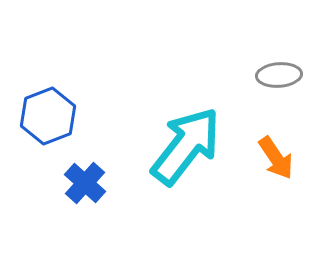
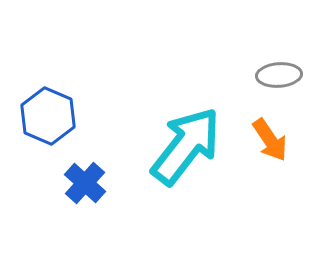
blue hexagon: rotated 16 degrees counterclockwise
orange arrow: moved 6 px left, 18 px up
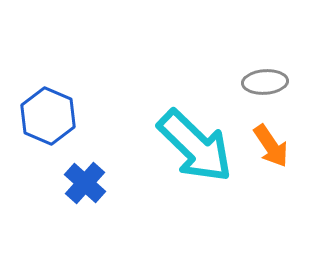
gray ellipse: moved 14 px left, 7 px down
orange arrow: moved 1 px right, 6 px down
cyan arrow: moved 9 px right; rotated 96 degrees clockwise
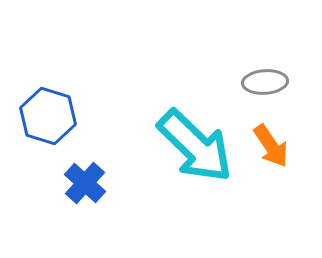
blue hexagon: rotated 6 degrees counterclockwise
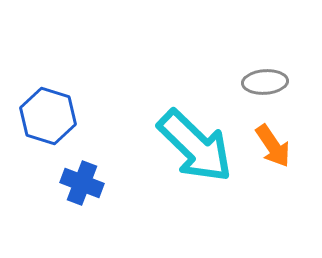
orange arrow: moved 2 px right
blue cross: moved 3 px left; rotated 21 degrees counterclockwise
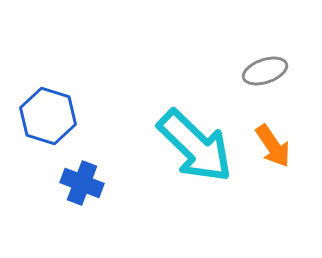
gray ellipse: moved 11 px up; rotated 15 degrees counterclockwise
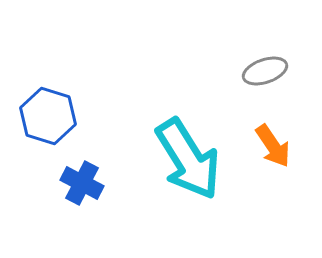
cyan arrow: moved 7 px left, 13 px down; rotated 14 degrees clockwise
blue cross: rotated 6 degrees clockwise
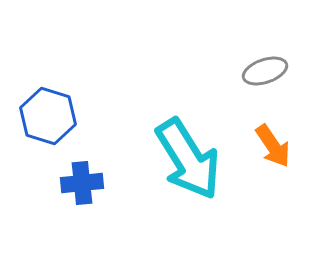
blue cross: rotated 33 degrees counterclockwise
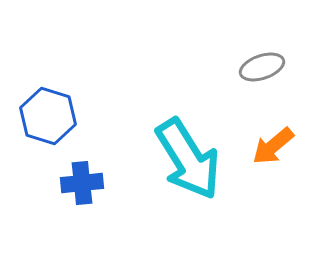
gray ellipse: moved 3 px left, 4 px up
orange arrow: rotated 84 degrees clockwise
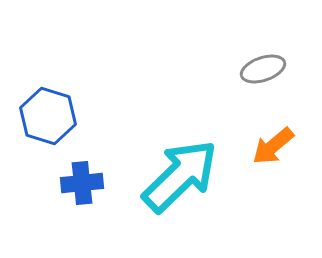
gray ellipse: moved 1 px right, 2 px down
cyan arrow: moved 8 px left, 17 px down; rotated 102 degrees counterclockwise
